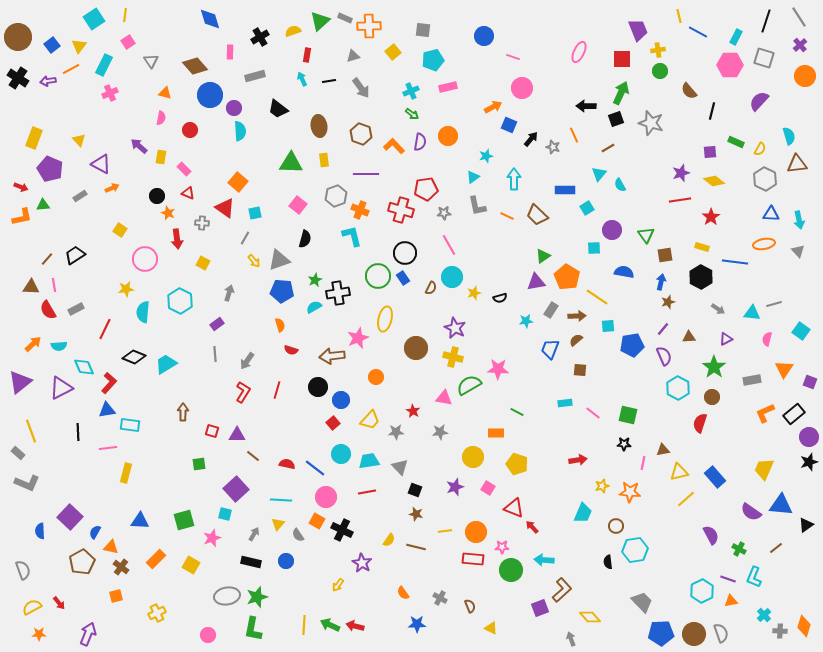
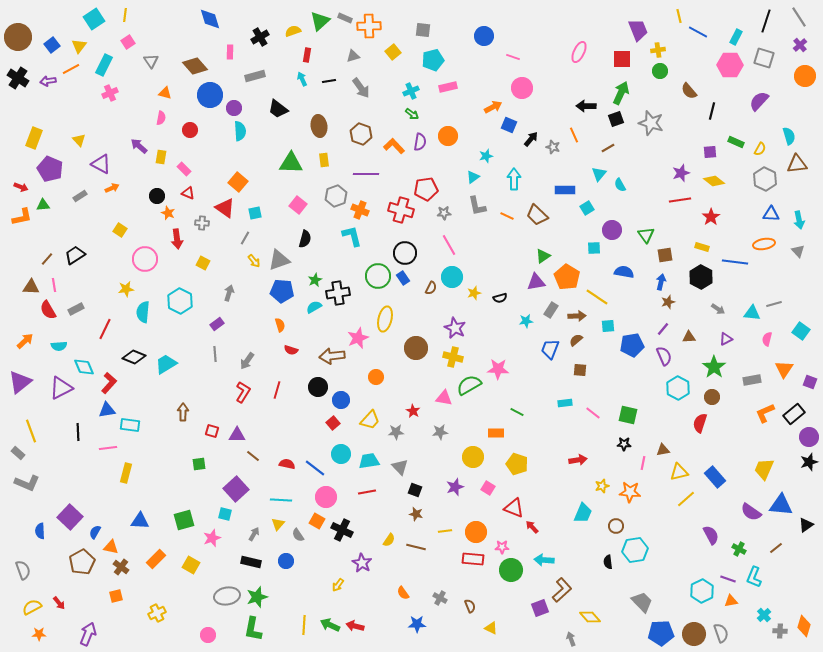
orange arrow at (33, 344): moved 8 px left, 3 px up
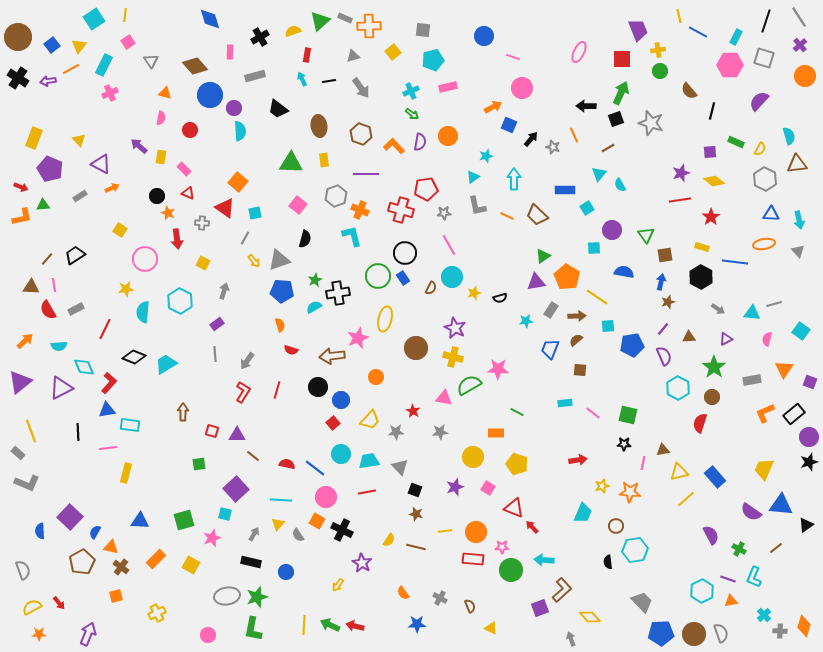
gray arrow at (229, 293): moved 5 px left, 2 px up
blue circle at (286, 561): moved 11 px down
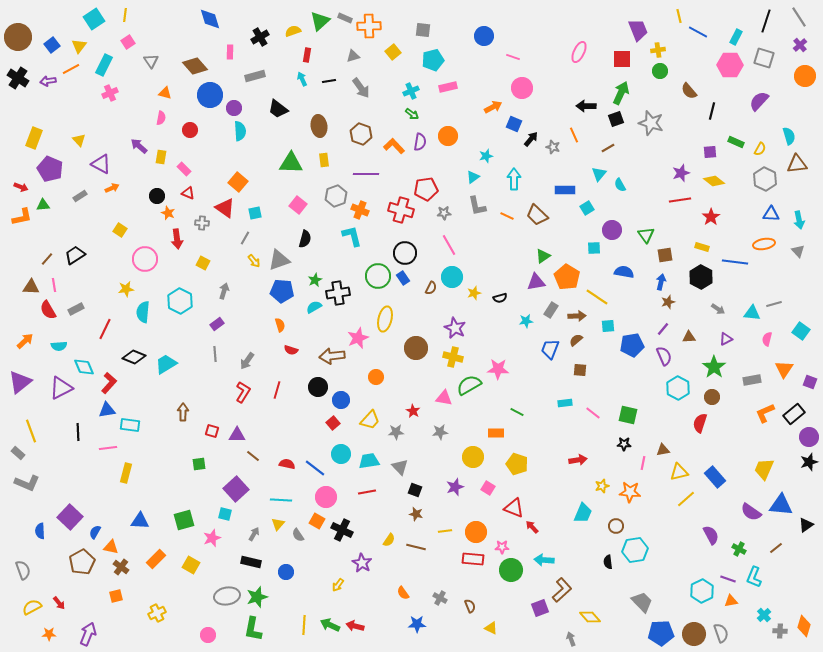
blue square at (509, 125): moved 5 px right, 1 px up
orange star at (39, 634): moved 10 px right
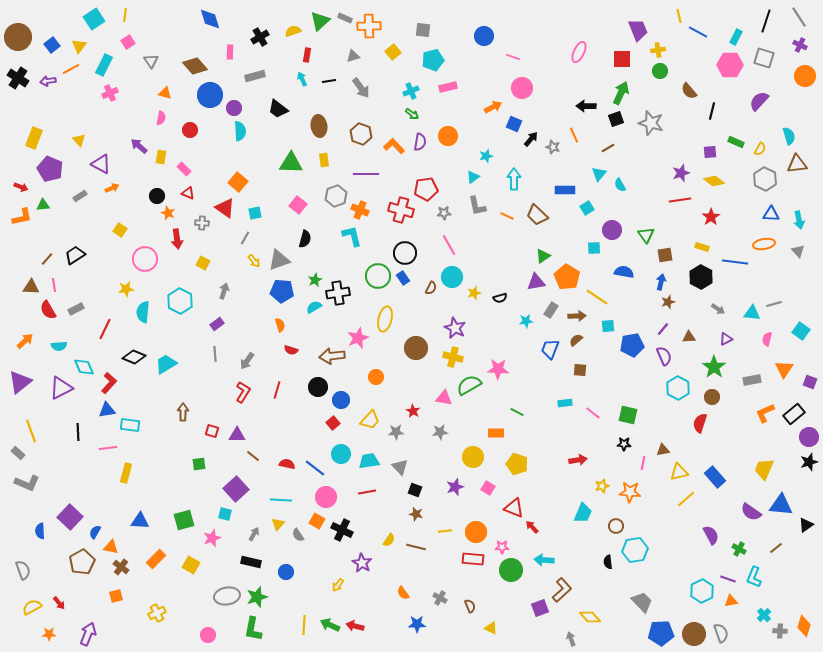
purple cross at (800, 45): rotated 24 degrees counterclockwise
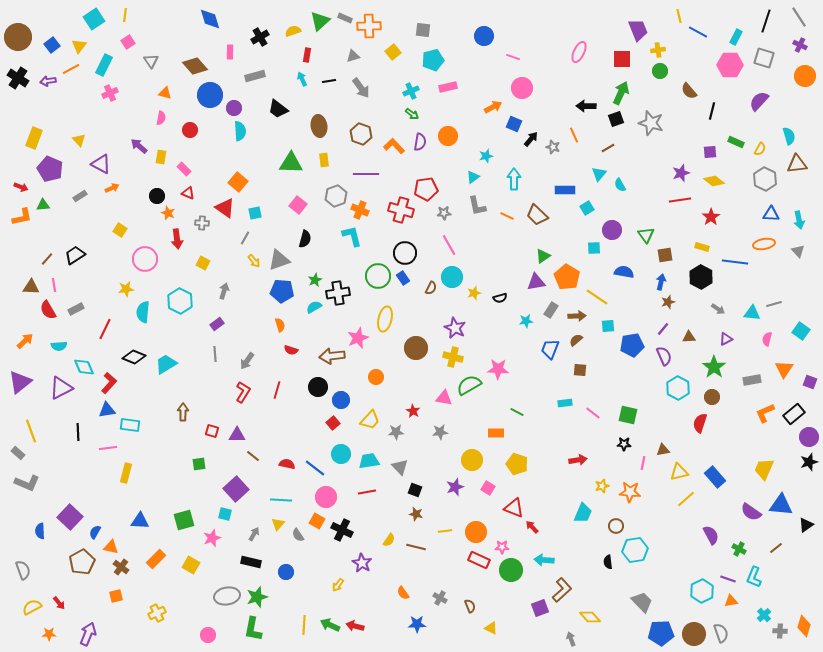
yellow circle at (473, 457): moved 1 px left, 3 px down
red rectangle at (473, 559): moved 6 px right, 1 px down; rotated 20 degrees clockwise
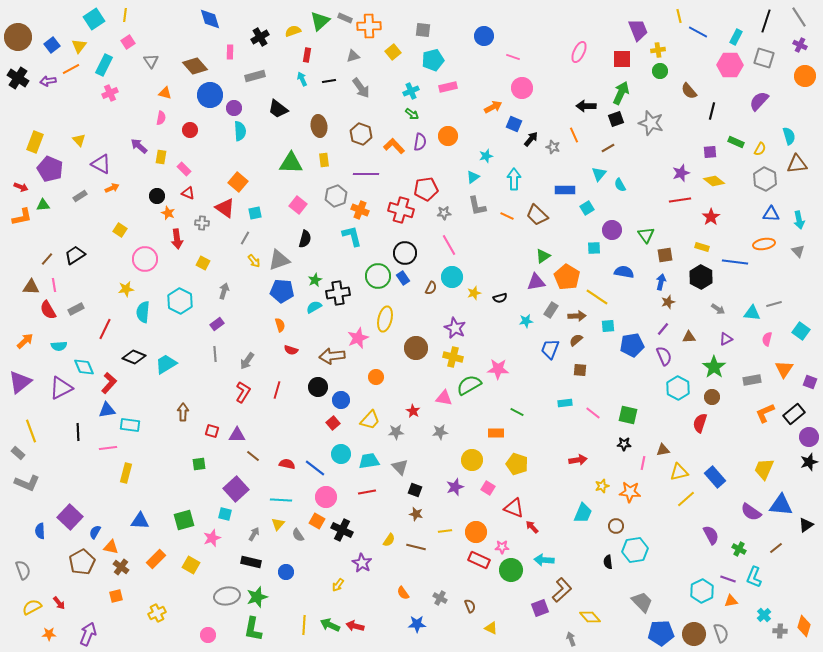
yellow rectangle at (34, 138): moved 1 px right, 4 px down
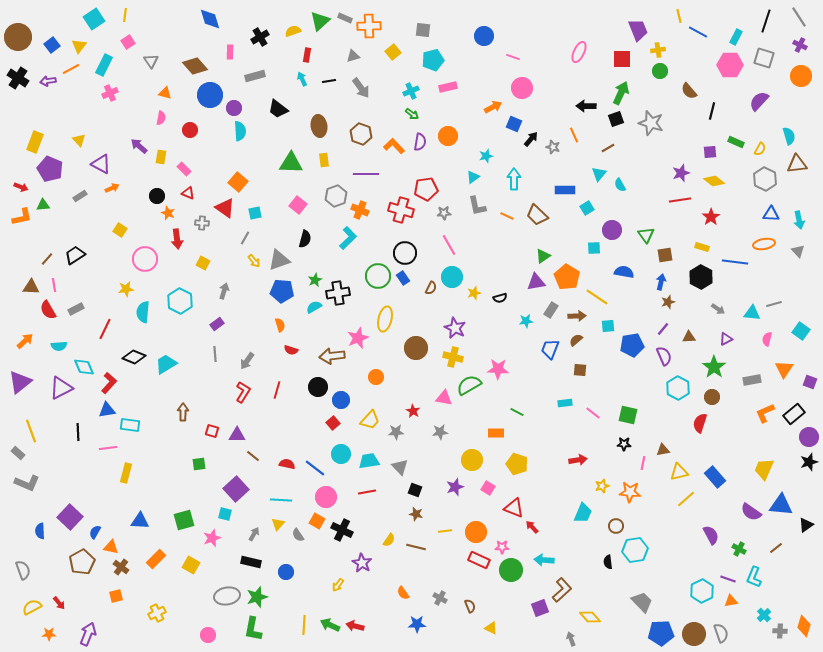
orange circle at (805, 76): moved 4 px left
cyan L-shape at (352, 236): moved 4 px left, 2 px down; rotated 60 degrees clockwise
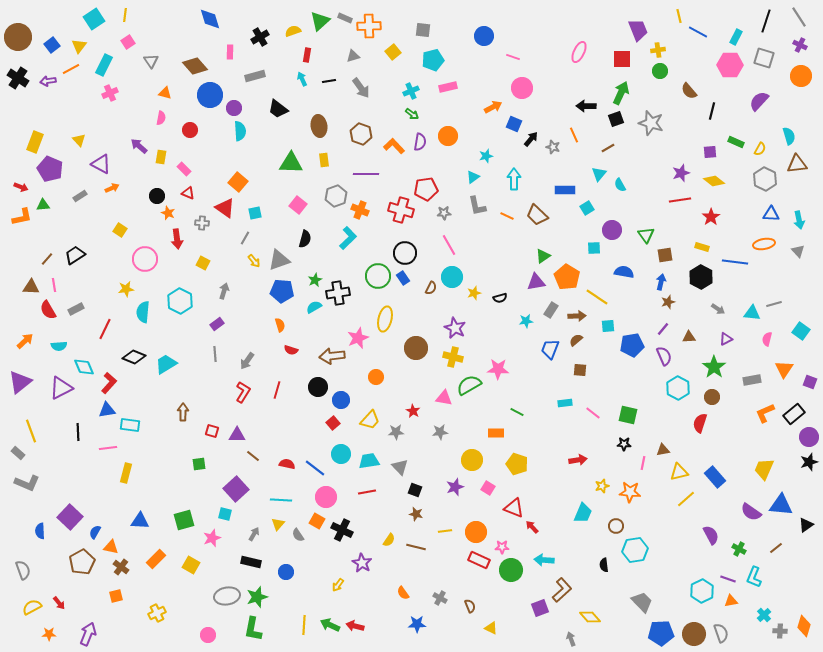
black semicircle at (608, 562): moved 4 px left, 3 px down
